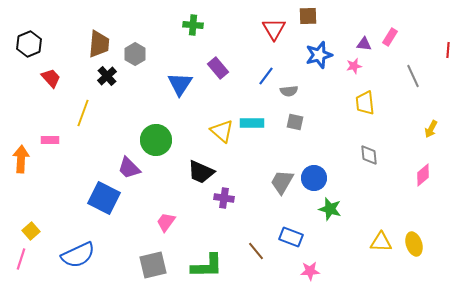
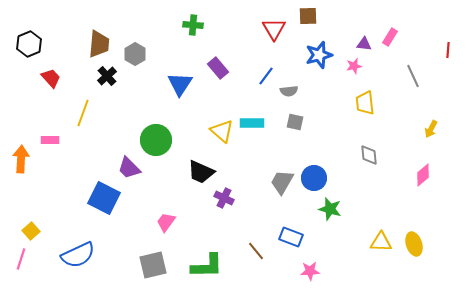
purple cross at (224, 198): rotated 18 degrees clockwise
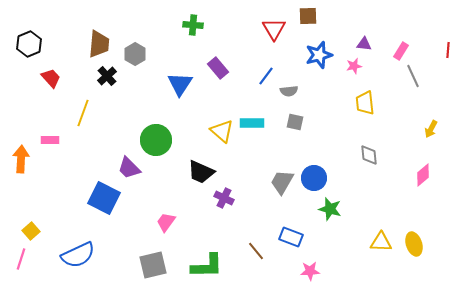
pink rectangle at (390, 37): moved 11 px right, 14 px down
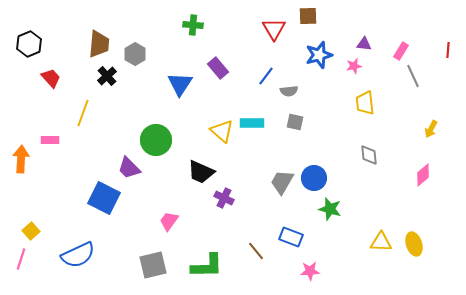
pink trapezoid at (166, 222): moved 3 px right, 1 px up
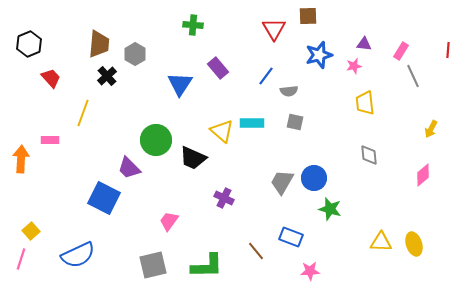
black trapezoid at (201, 172): moved 8 px left, 14 px up
